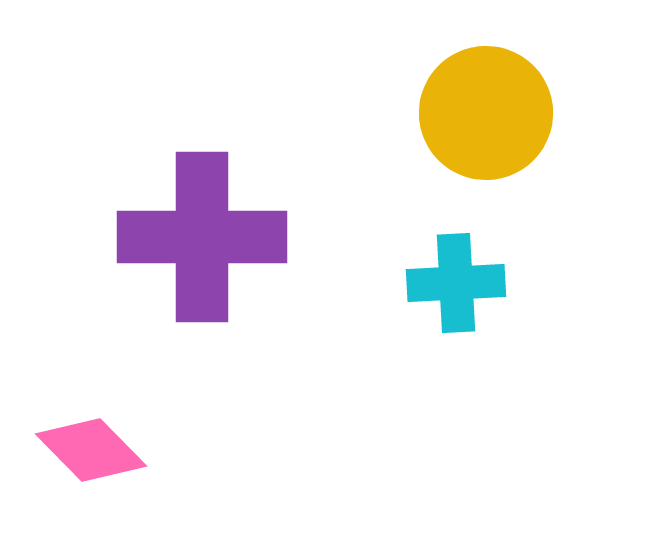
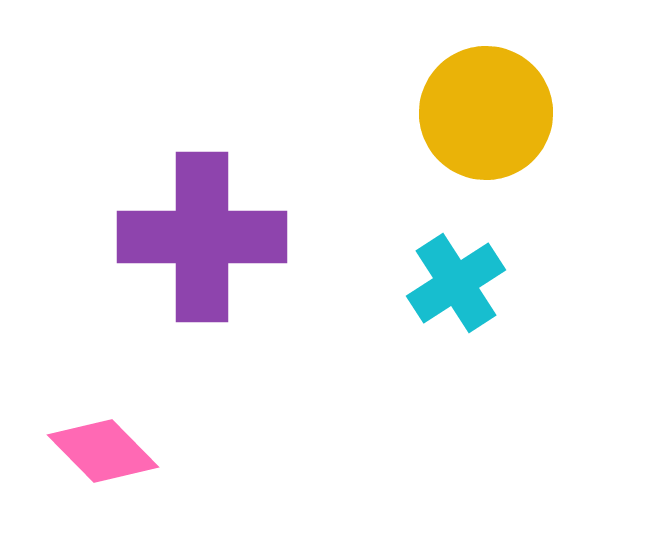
cyan cross: rotated 30 degrees counterclockwise
pink diamond: moved 12 px right, 1 px down
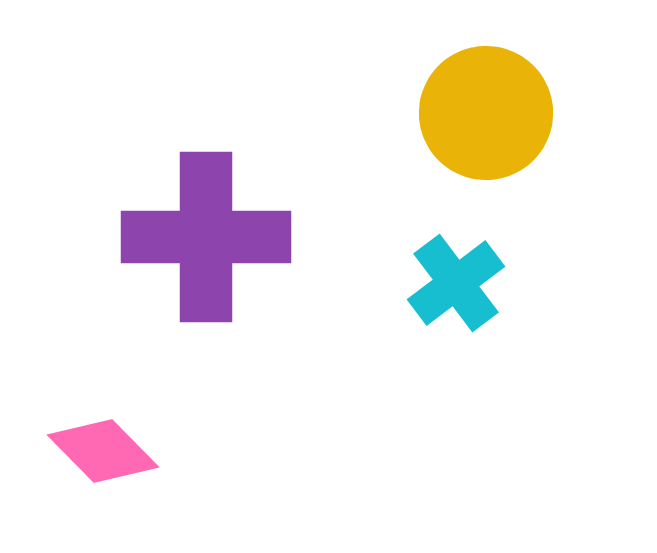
purple cross: moved 4 px right
cyan cross: rotated 4 degrees counterclockwise
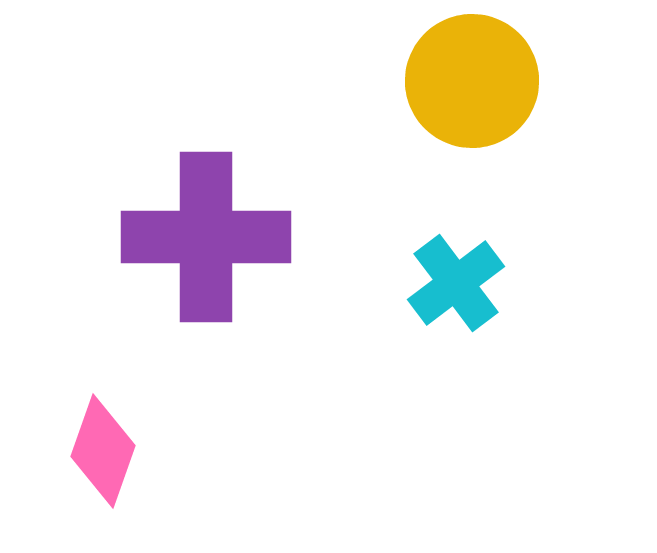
yellow circle: moved 14 px left, 32 px up
pink diamond: rotated 64 degrees clockwise
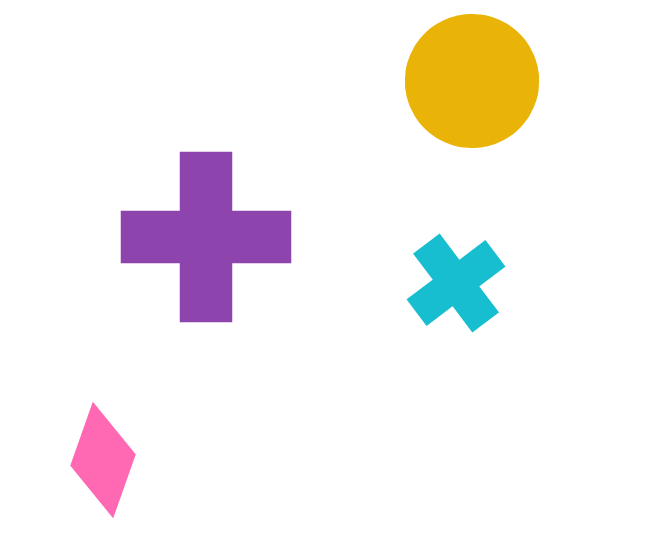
pink diamond: moved 9 px down
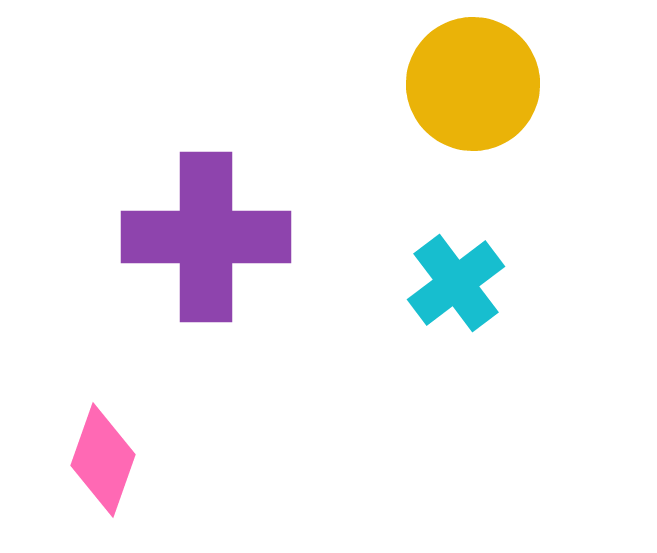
yellow circle: moved 1 px right, 3 px down
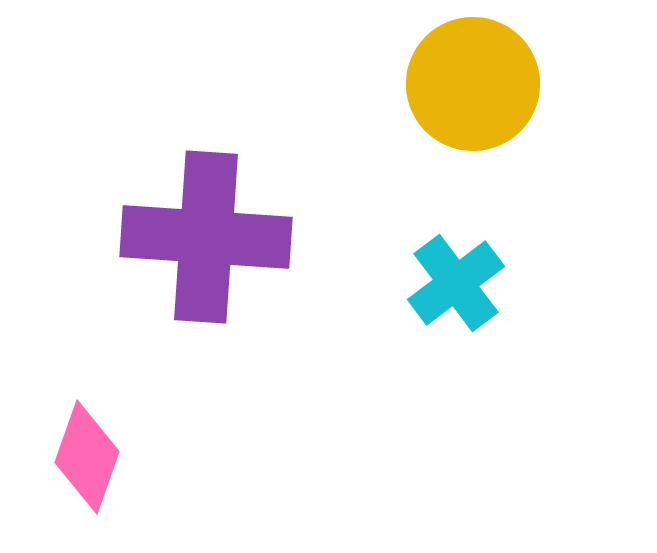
purple cross: rotated 4 degrees clockwise
pink diamond: moved 16 px left, 3 px up
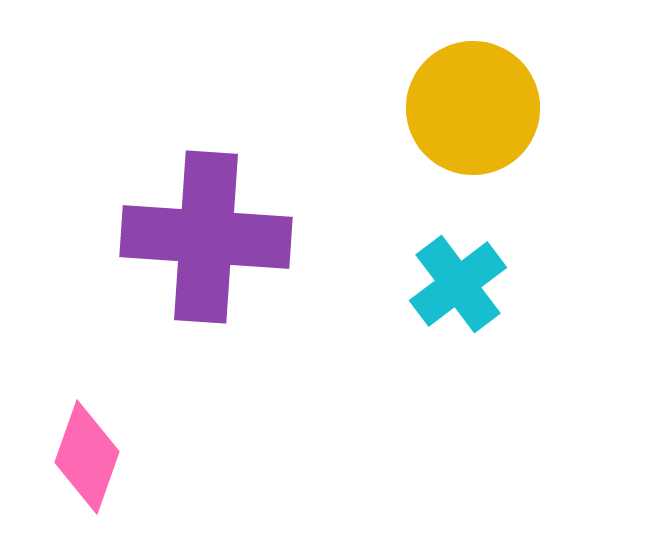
yellow circle: moved 24 px down
cyan cross: moved 2 px right, 1 px down
